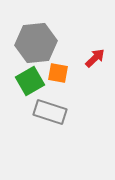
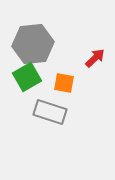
gray hexagon: moved 3 px left, 1 px down
orange square: moved 6 px right, 10 px down
green square: moved 3 px left, 4 px up
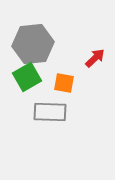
gray rectangle: rotated 16 degrees counterclockwise
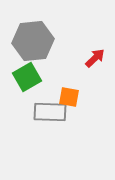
gray hexagon: moved 3 px up
orange square: moved 5 px right, 14 px down
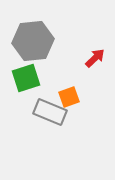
green square: moved 1 px left, 1 px down; rotated 12 degrees clockwise
orange square: rotated 30 degrees counterclockwise
gray rectangle: rotated 20 degrees clockwise
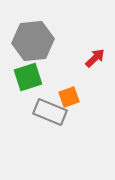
green square: moved 2 px right, 1 px up
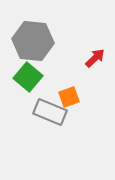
gray hexagon: rotated 12 degrees clockwise
green square: rotated 32 degrees counterclockwise
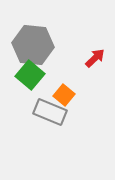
gray hexagon: moved 4 px down
green square: moved 2 px right, 2 px up
orange square: moved 5 px left, 2 px up; rotated 30 degrees counterclockwise
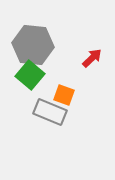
red arrow: moved 3 px left
orange square: rotated 20 degrees counterclockwise
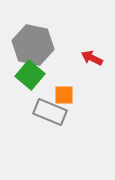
gray hexagon: rotated 6 degrees clockwise
red arrow: rotated 110 degrees counterclockwise
orange square: rotated 20 degrees counterclockwise
